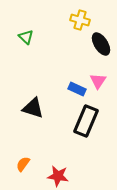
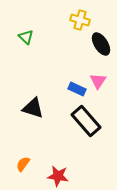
black rectangle: rotated 64 degrees counterclockwise
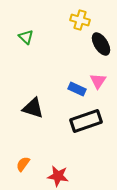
black rectangle: rotated 68 degrees counterclockwise
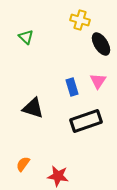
blue rectangle: moved 5 px left, 2 px up; rotated 48 degrees clockwise
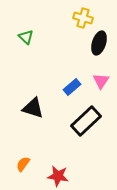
yellow cross: moved 3 px right, 2 px up
black ellipse: moved 2 px left, 1 px up; rotated 50 degrees clockwise
pink triangle: moved 3 px right
blue rectangle: rotated 66 degrees clockwise
black rectangle: rotated 24 degrees counterclockwise
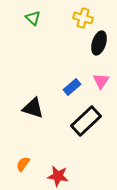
green triangle: moved 7 px right, 19 px up
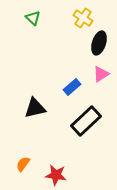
yellow cross: rotated 18 degrees clockwise
pink triangle: moved 7 px up; rotated 24 degrees clockwise
black triangle: moved 2 px right; rotated 30 degrees counterclockwise
red star: moved 2 px left, 1 px up
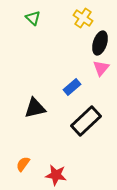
black ellipse: moved 1 px right
pink triangle: moved 6 px up; rotated 18 degrees counterclockwise
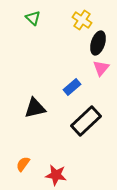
yellow cross: moved 1 px left, 2 px down
black ellipse: moved 2 px left
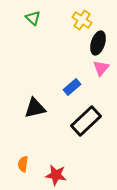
orange semicircle: rotated 28 degrees counterclockwise
